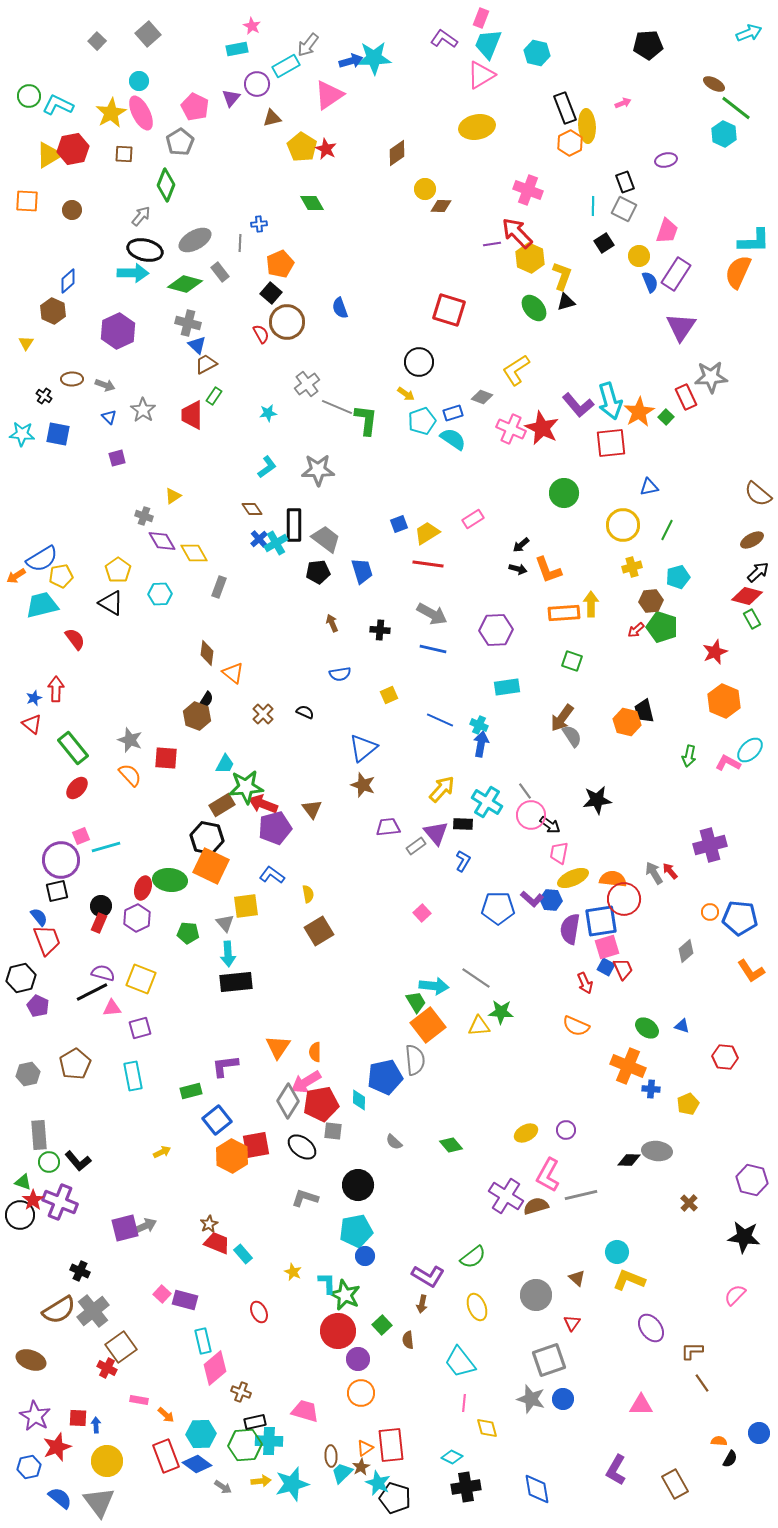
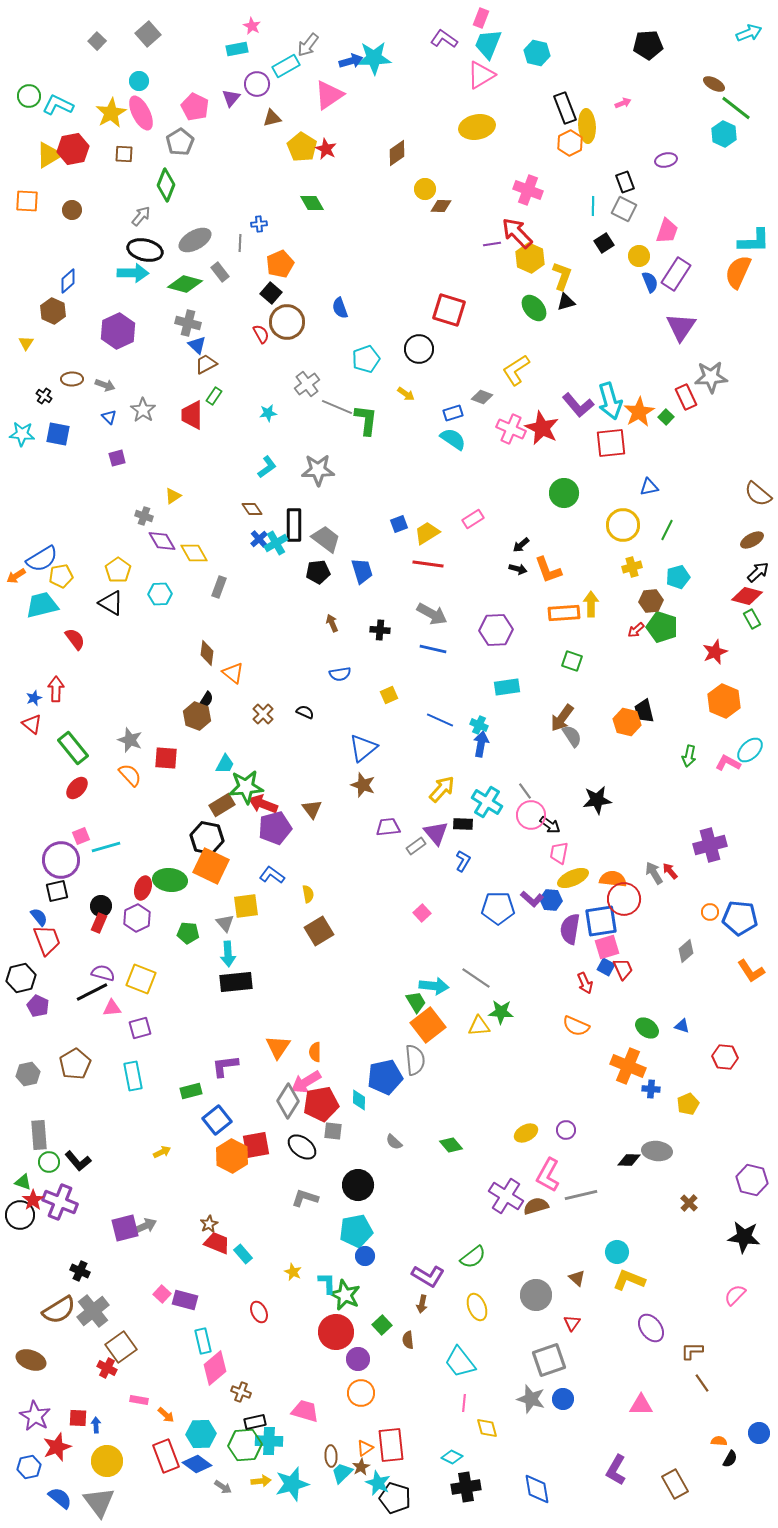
black circle at (419, 362): moved 13 px up
cyan pentagon at (422, 421): moved 56 px left, 62 px up
red circle at (338, 1331): moved 2 px left, 1 px down
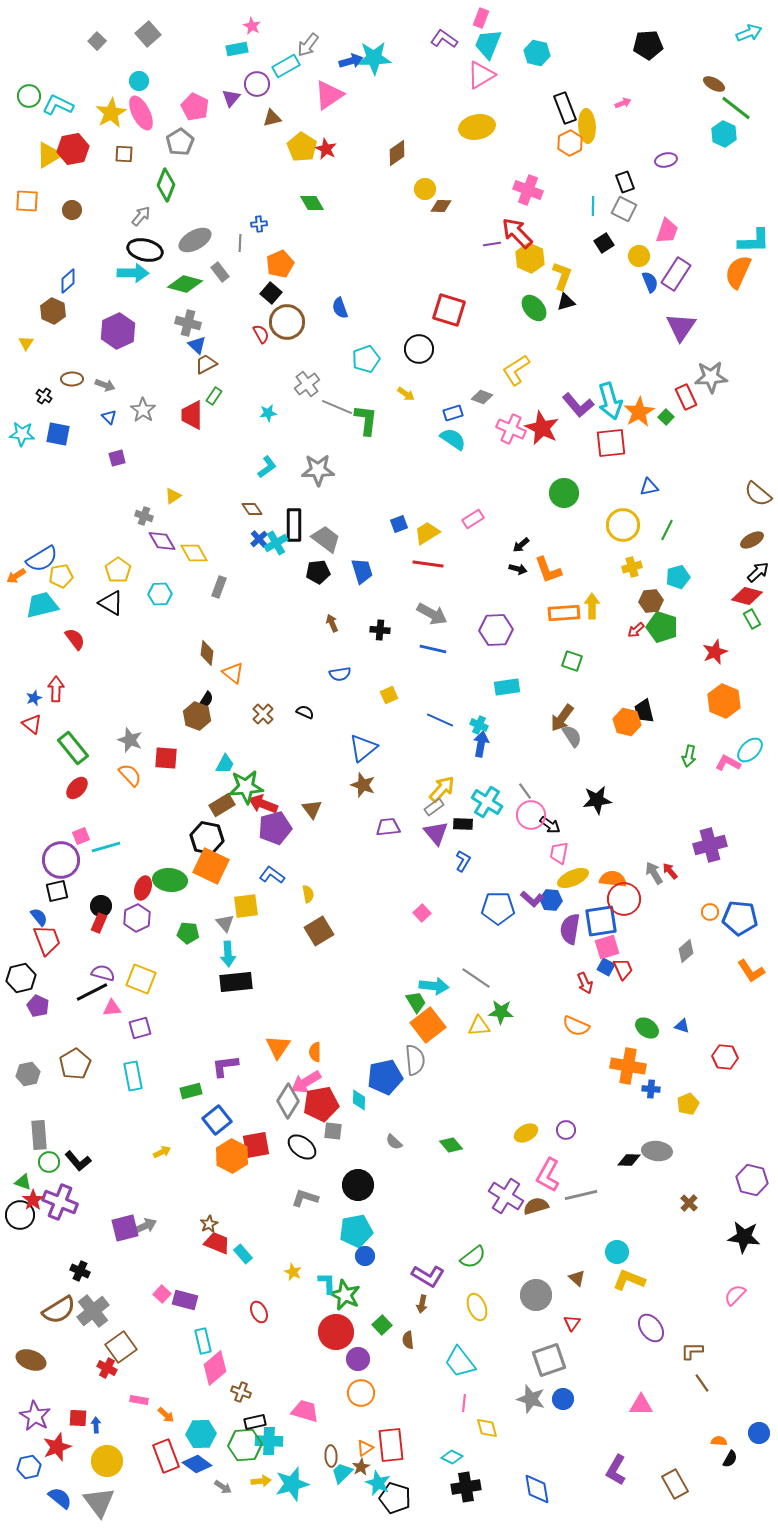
yellow arrow at (591, 604): moved 1 px right, 2 px down
gray rectangle at (416, 846): moved 18 px right, 39 px up
orange cross at (628, 1066): rotated 12 degrees counterclockwise
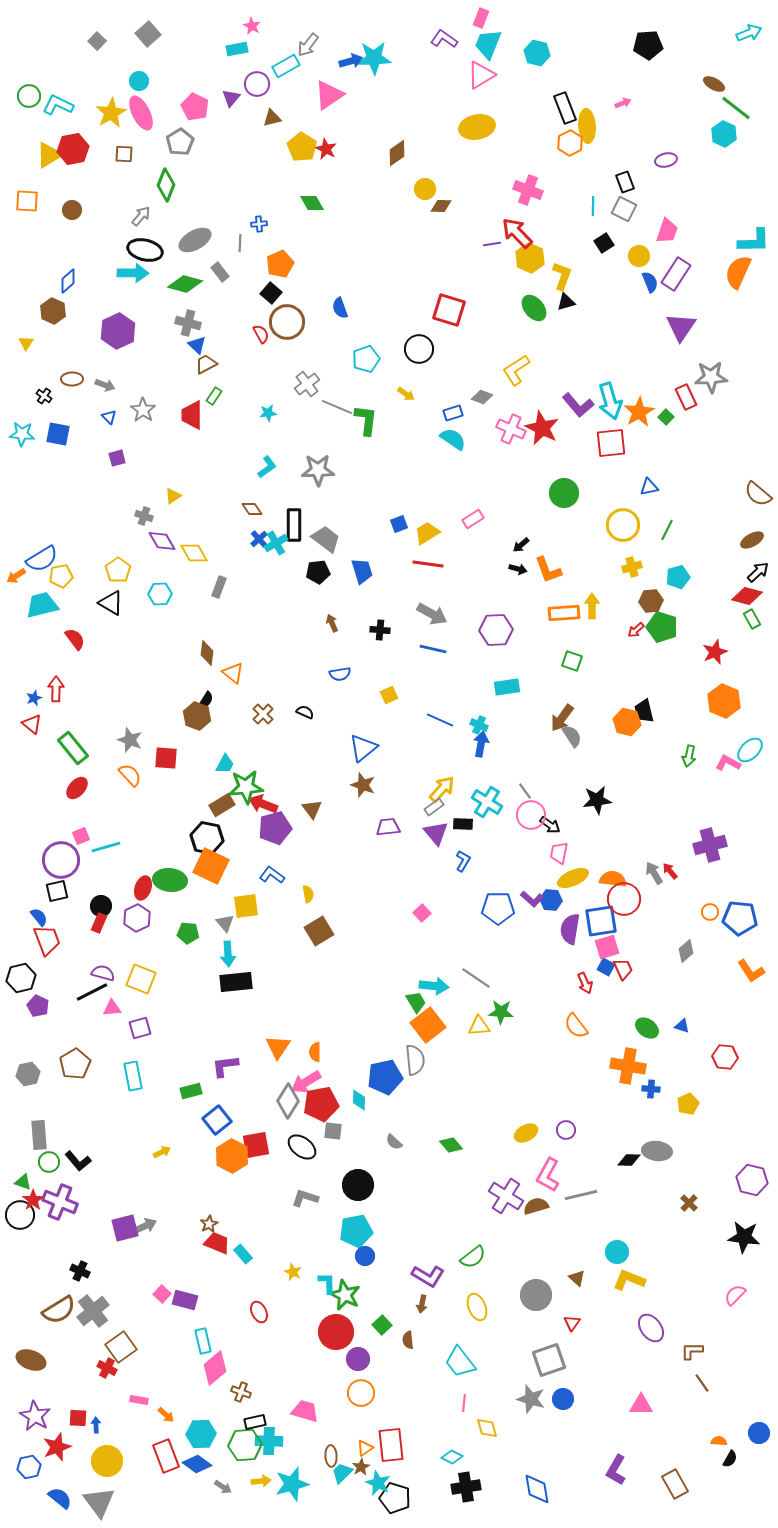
orange semicircle at (576, 1026): rotated 28 degrees clockwise
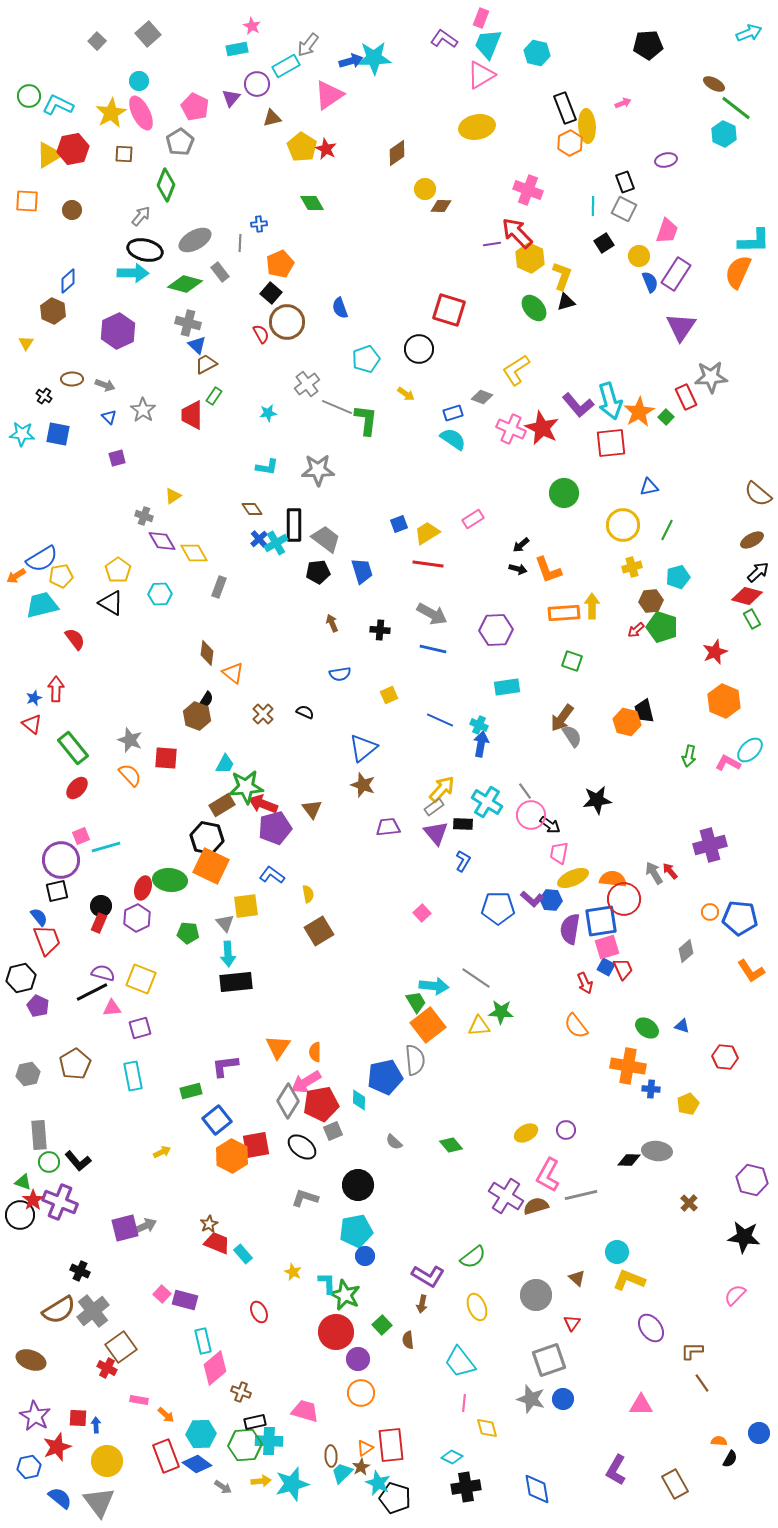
cyan L-shape at (267, 467): rotated 45 degrees clockwise
gray square at (333, 1131): rotated 30 degrees counterclockwise
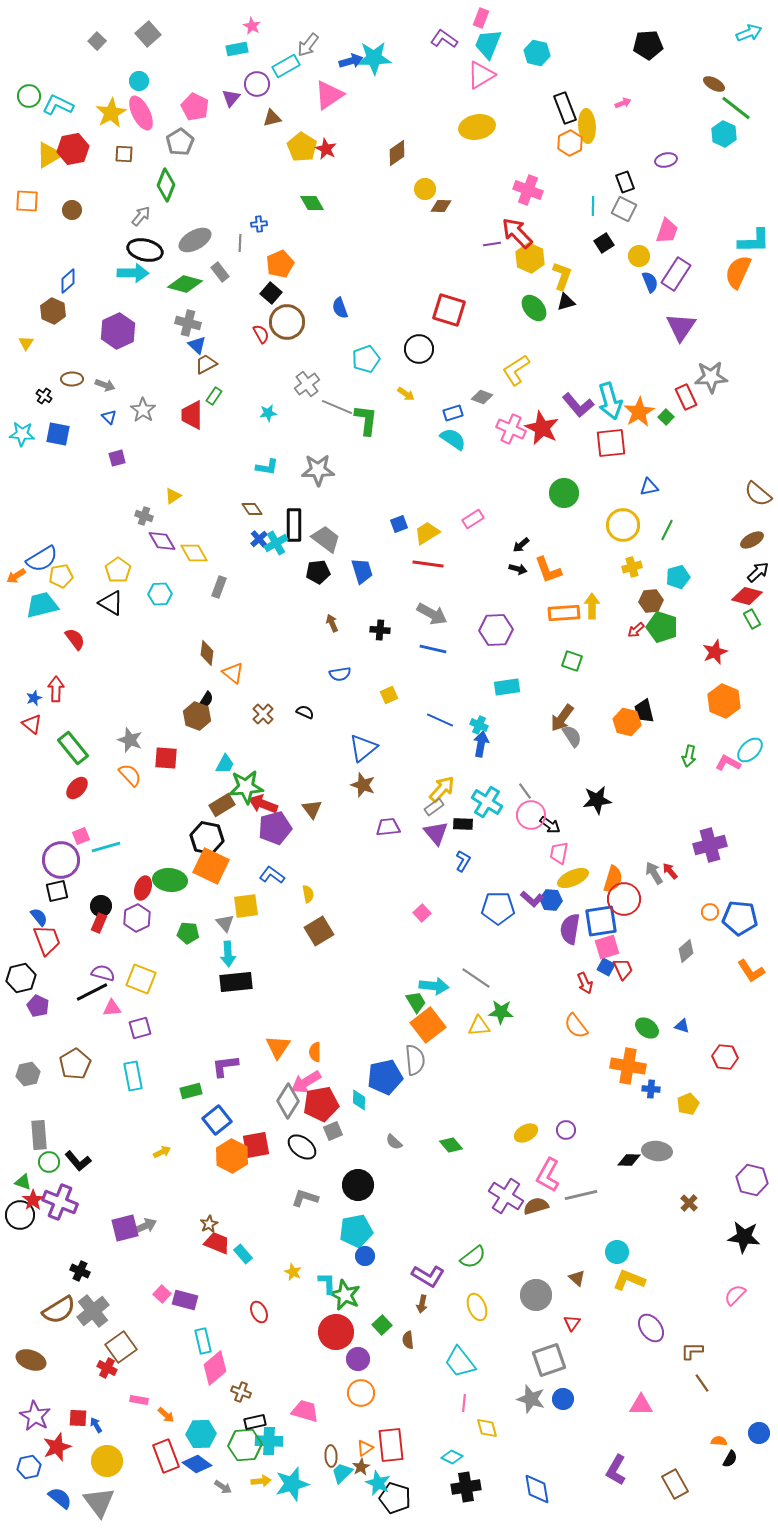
orange semicircle at (613, 879): rotated 100 degrees clockwise
blue arrow at (96, 1425): rotated 28 degrees counterclockwise
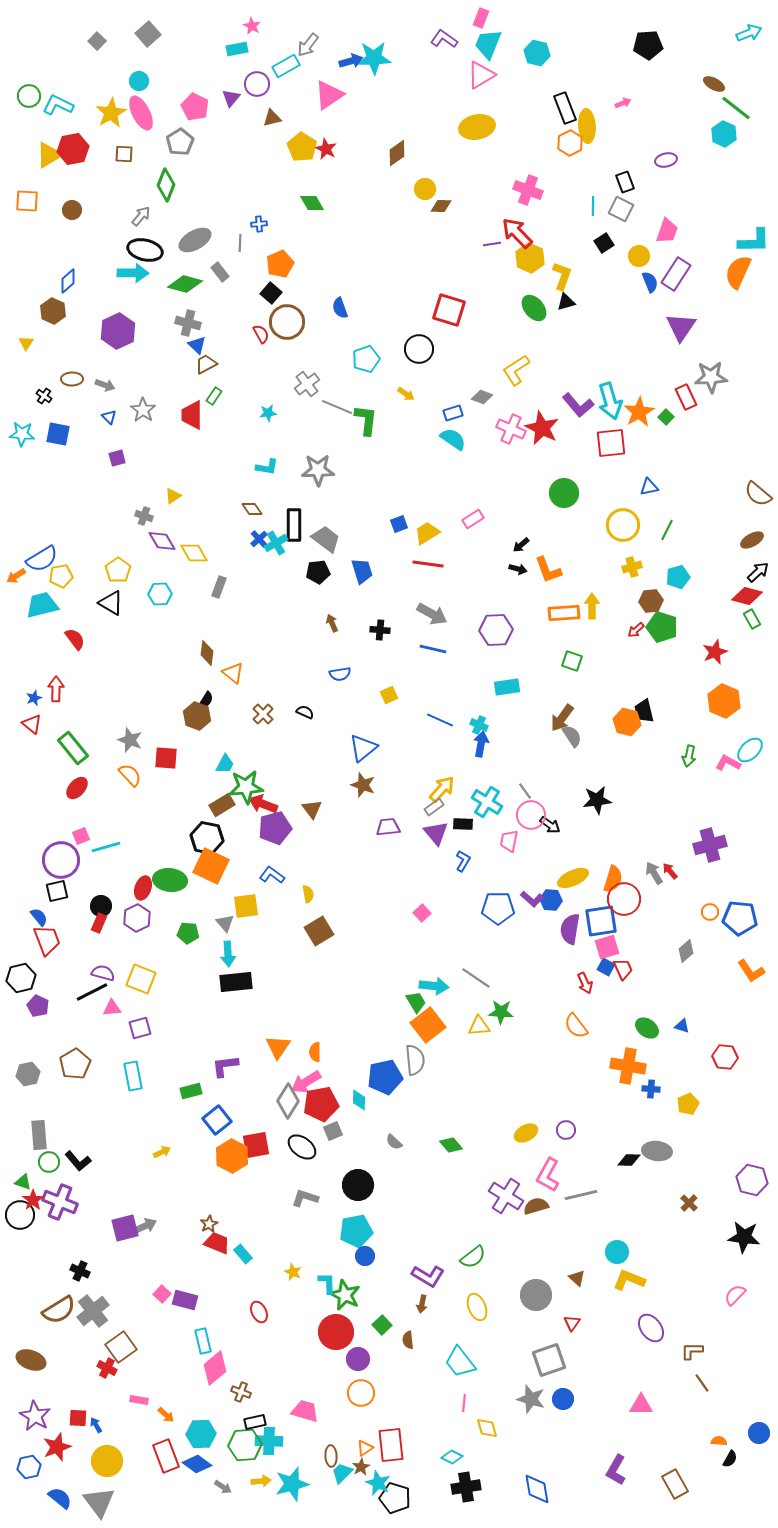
gray square at (624, 209): moved 3 px left
pink trapezoid at (559, 853): moved 50 px left, 12 px up
